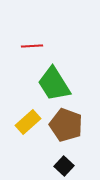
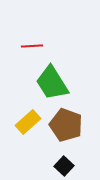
green trapezoid: moved 2 px left, 1 px up
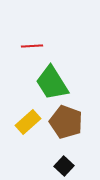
brown pentagon: moved 3 px up
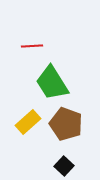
brown pentagon: moved 2 px down
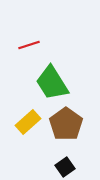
red line: moved 3 px left, 1 px up; rotated 15 degrees counterclockwise
brown pentagon: rotated 16 degrees clockwise
black square: moved 1 px right, 1 px down; rotated 12 degrees clockwise
